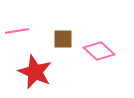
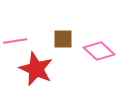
pink line: moved 2 px left, 10 px down
red star: moved 1 px right, 3 px up
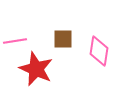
pink diamond: rotated 56 degrees clockwise
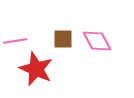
pink diamond: moved 2 px left, 10 px up; rotated 36 degrees counterclockwise
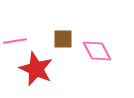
pink diamond: moved 10 px down
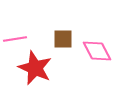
pink line: moved 2 px up
red star: moved 1 px left, 1 px up
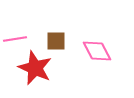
brown square: moved 7 px left, 2 px down
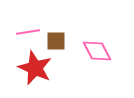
pink line: moved 13 px right, 7 px up
